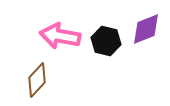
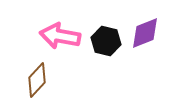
purple diamond: moved 1 px left, 4 px down
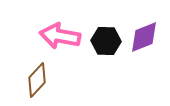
purple diamond: moved 1 px left, 4 px down
black hexagon: rotated 12 degrees counterclockwise
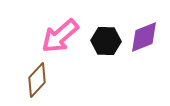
pink arrow: rotated 51 degrees counterclockwise
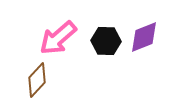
pink arrow: moved 2 px left, 2 px down
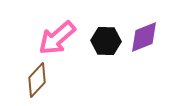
pink arrow: moved 1 px left
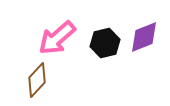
black hexagon: moved 1 px left, 2 px down; rotated 16 degrees counterclockwise
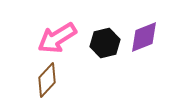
pink arrow: rotated 9 degrees clockwise
brown diamond: moved 10 px right
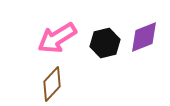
brown diamond: moved 5 px right, 4 px down
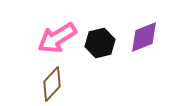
black hexagon: moved 5 px left
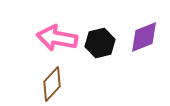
pink arrow: rotated 42 degrees clockwise
